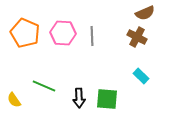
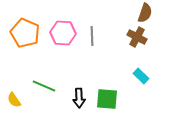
brown semicircle: rotated 48 degrees counterclockwise
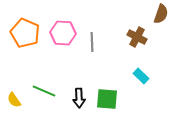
brown semicircle: moved 16 px right, 1 px down
gray line: moved 6 px down
green line: moved 5 px down
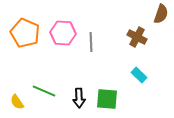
gray line: moved 1 px left
cyan rectangle: moved 2 px left, 1 px up
yellow semicircle: moved 3 px right, 2 px down
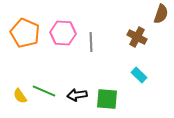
black arrow: moved 2 px left, 3 px up; rotated 84 degrees clockwise
yellow semicircle: moved 3 px right, 6 px up
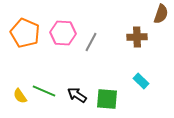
brown cross: rotated 30 degrees counterclockwise
gray line: rotated 30 degrees clockwise
cyan rectangle: moved 2 px right, 6 px down
black arrow: rotated 42 degrees clockwise
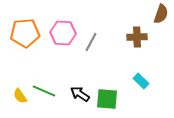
orange pentagon: rotated 28 degrees counterclockwise
black arrow: moved 3 px right, 1 px up
